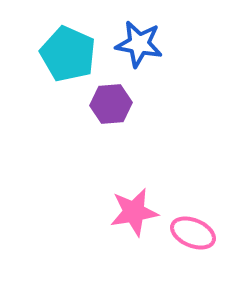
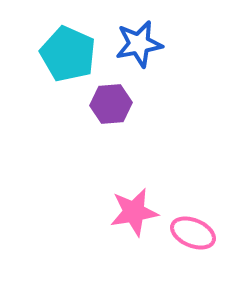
blue star: rotated 21 degrees counterclockwise
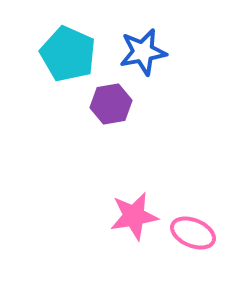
blue star: moved 4 px right, 8 px down
purple hexagon: rotated 6 degrees counterclockwise
pink star: moved 4 px down
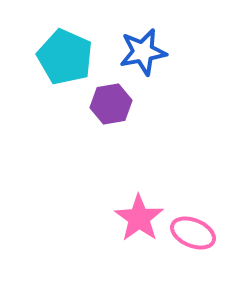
cyan pentagon: moved 3 px left, 3 px down
pink star: moved 5 px right, 2 px down; rotated 27 degrees counterclockwise
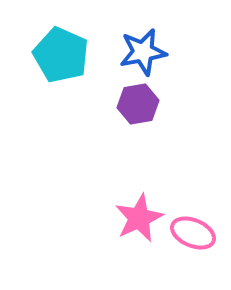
cyan pentagon: moved 4 px left, 2 px up
purple hexagon: moved 27 px right
pink star: rotated 12 degrees clockwise
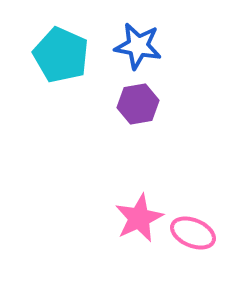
blue star: moved 5 px left, 6 px up; rotated 21 degrees clockwise
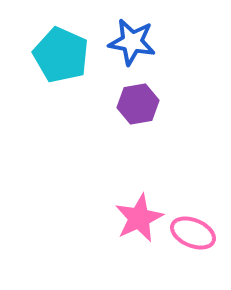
blue star: moved 6 px left, 4 px up
